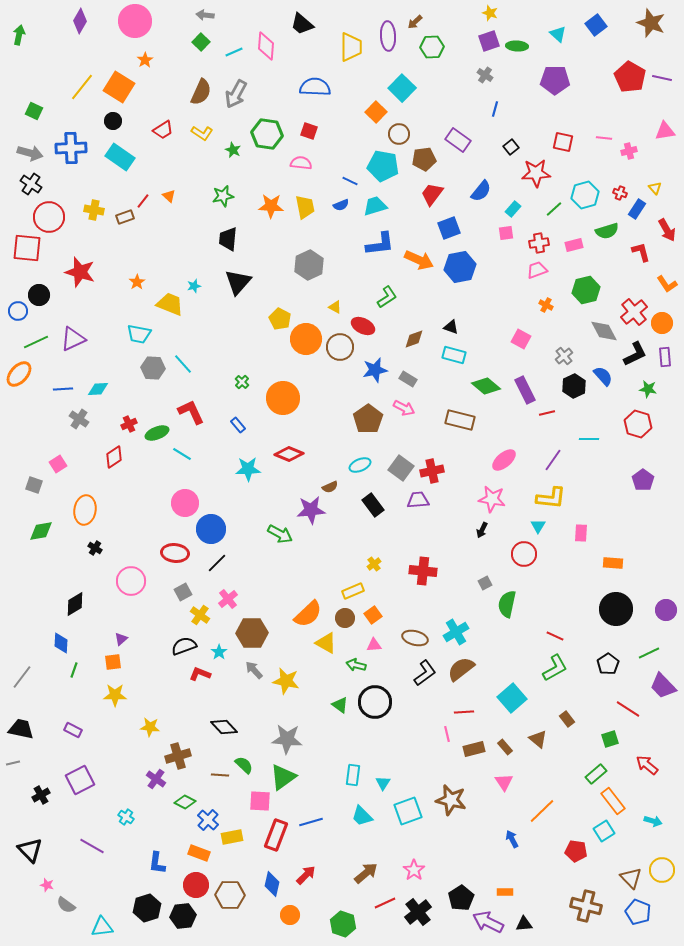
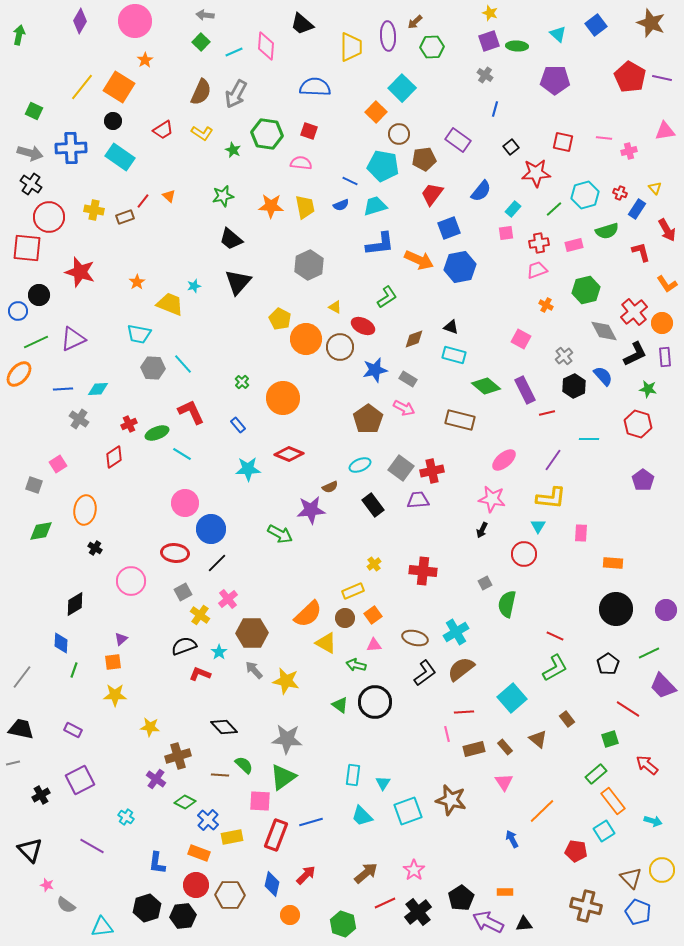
black trapezoid at (228, 239): moved 3 px right; rotated 55 degrees counterclockwise
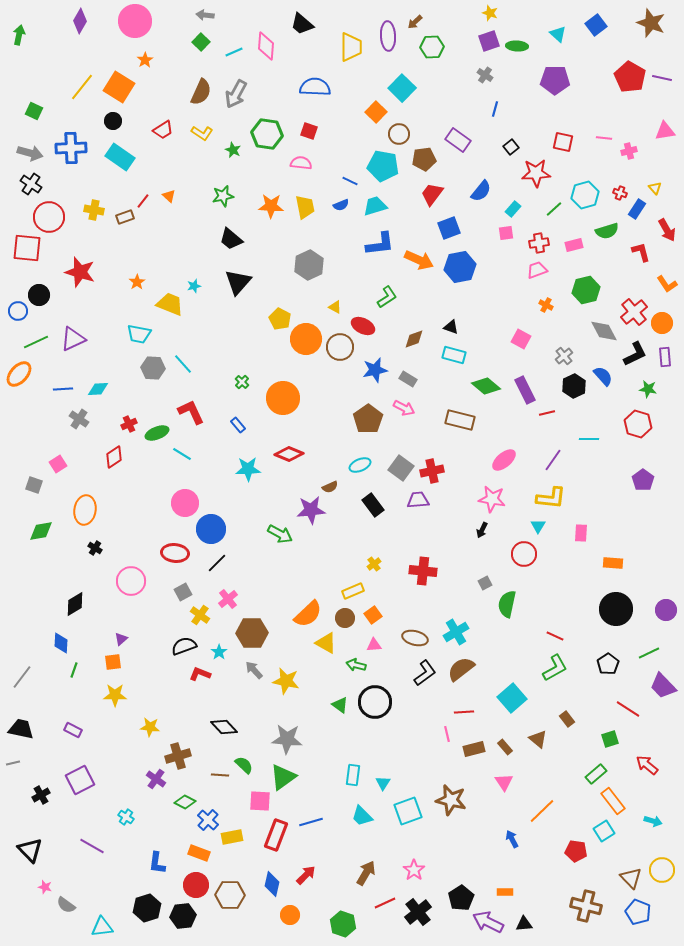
brown arrow at (366, 873): rotated 20 degrees counterclockwise
pink star at (47, 885): moved 2 px left, 2 px down
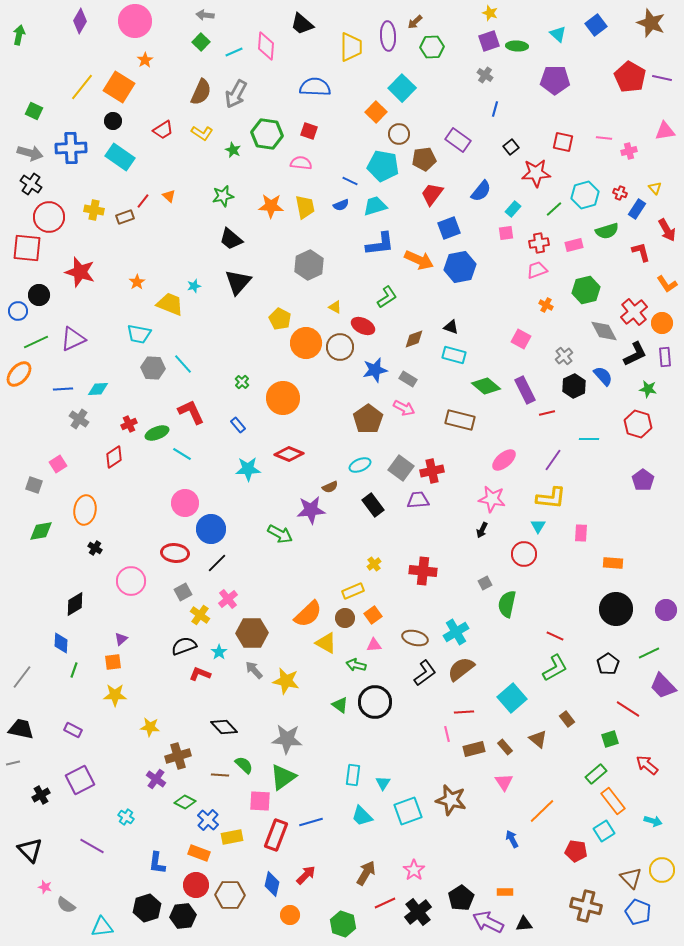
orange circle at (306, 339): moved 4 px down
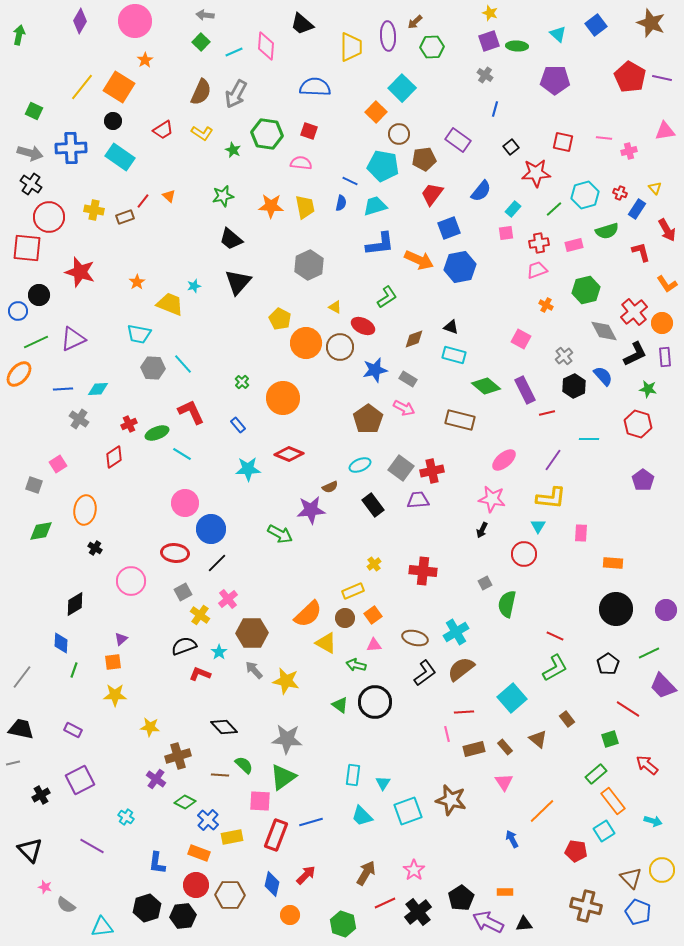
blue semicircle at (341, 205): moved 2 px up; rotated 56 degrees counterclockwise
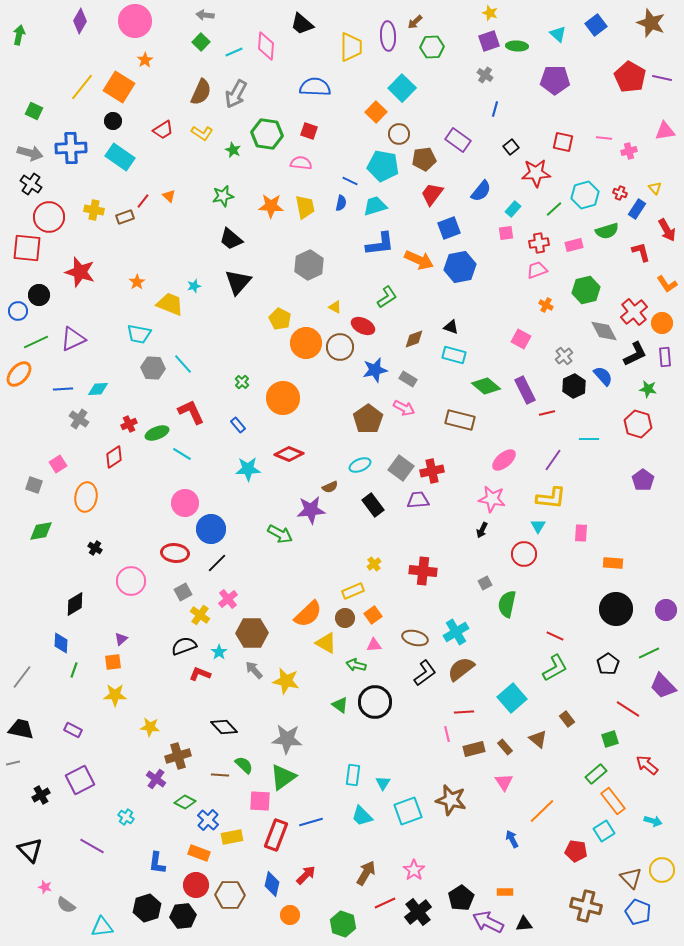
orange ellipse at (85, 510): moved 1 px right, 13 px up
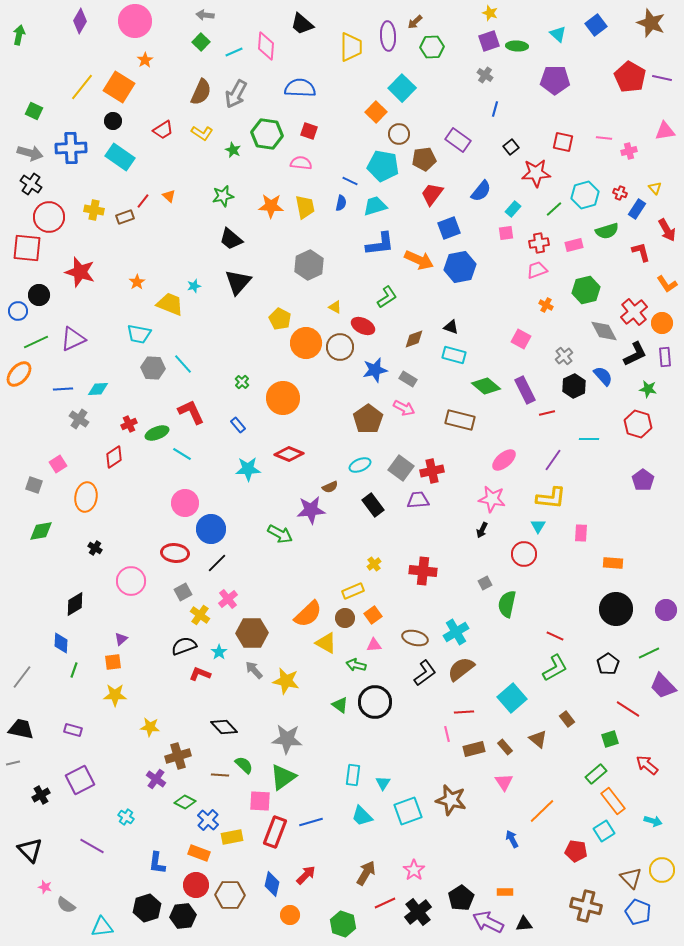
blue semicircle at (315, 87): moved 15 px left, 1 px down
purple rectangle at (73, 730): rotated 12 degrees counterclockwise
red rectangle at (276, 835): moved 1 px left, 3 px up
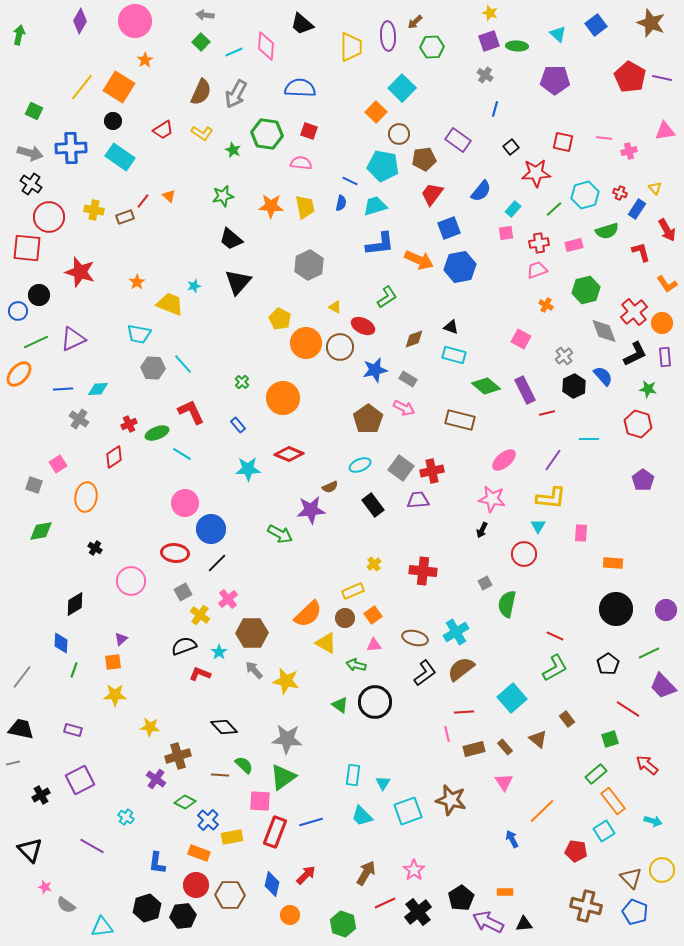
gray diamond at (604, 331): rotated 8 degrees clockwise
blue pentagon at (638, 912): moved 3 px left
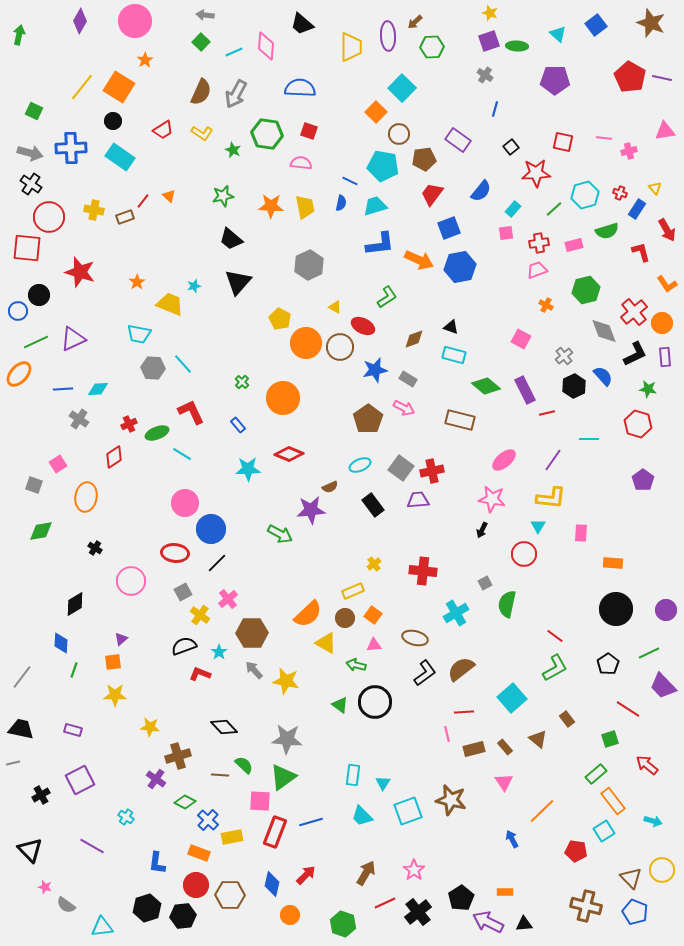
orange square at (373, 615): rotated 18 degrees counterclockwise
cyan cross at (456, 632): moved 19 px up
red line at (555, 636): rotated 12 degrees clockwise
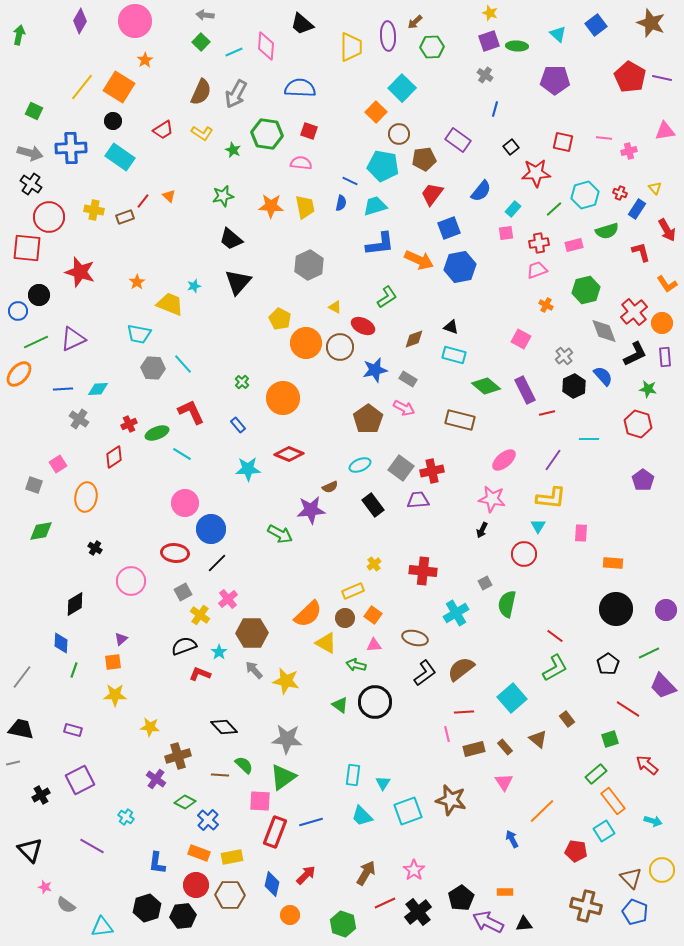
yellow rectangle at (232, 837): moved 20 px down
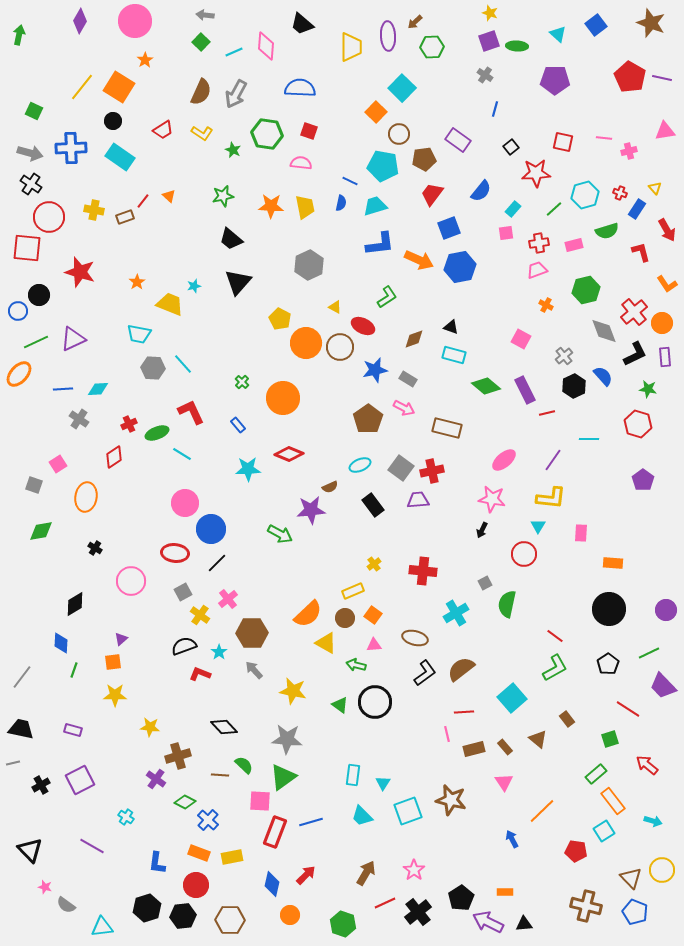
brown rectangle at (460, 420): moved 13 px left, 8 px down
black circle at (616, 609): moved 7 px left
yellow star at (286, 681): moved 7 px right, 10 px down
black cross at (41, 795): moved 10 px up
brown hexagon at (230, 895): moved 25 px down
